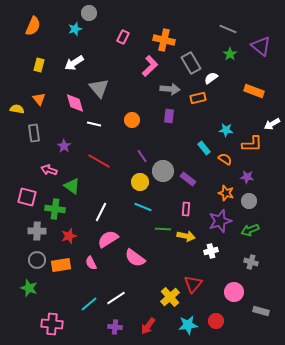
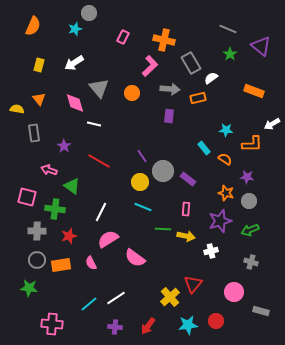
orange circle at (132, 120): moved 27 px up
green star at (29, 288): rotated 12 degrees counterclockwise
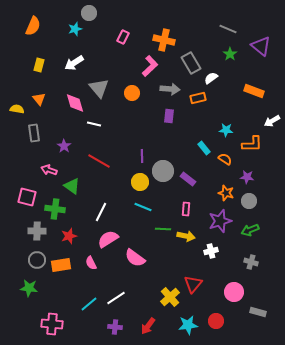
white arrow at (272, 124): moved 3 px up
purple line at (142, 156): rotated 32 degrees clockwise
gray rectangle at (261, 311): moved 3 px left, 1 px down
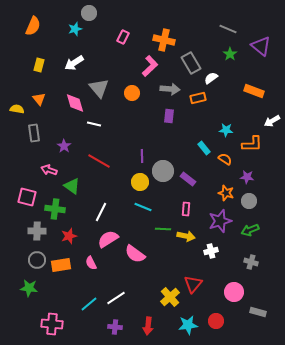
pink semicircle at (135, 258): moved 4 px up
red arrow at (148, 326): rotated 30 degrees counterclockwise
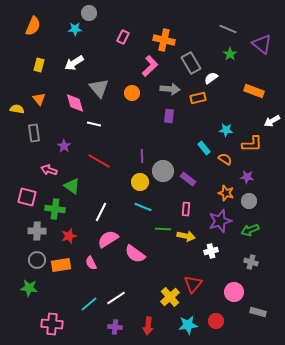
cyan star at (75, 29): rotated 16 degrees clockwise
purple triangle at (261, 46): moved 1 px right, 2 px up
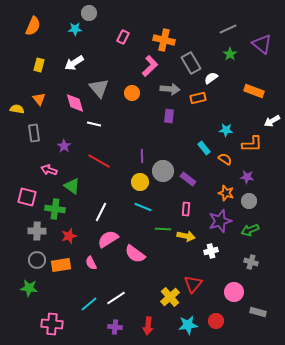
gray line at (228, 29): rotated 48 degrees counterclockwise
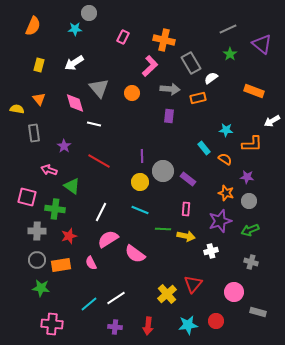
cyan line at (143, 207): moved 3 px left, 3 px down
green star at (29, 288): moved 12 px right
yellow cross at (170, 297): moved 3 px left, 3 px up
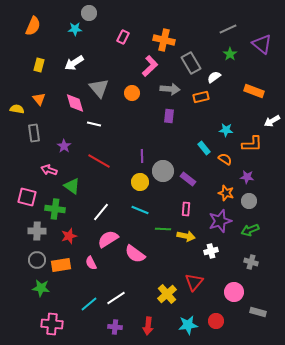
white semicircle at (211, 78): moved 3 px right, 1 px up
orange rectangle at (198, 98): moved 3 px right, 1 px up
white line at (101, 212): rotated 12 degrees clockwise
red triangle at (193, 284): moved 1 px right, 2 px up
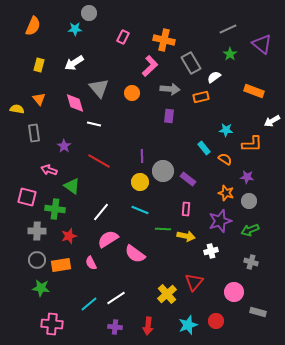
cyan star at (188, 325): rotated 12 degrees counterclockwise
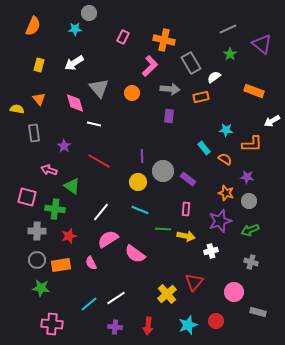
yellow circle at (140, 182): moved 2 px left
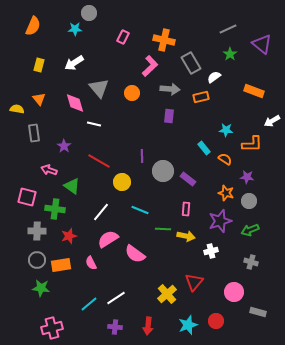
yellow circle at (138, 182): moved 16 px left
pink cross at (52, 324): moved 4 px down; rotated 20 degrees counterclockwise
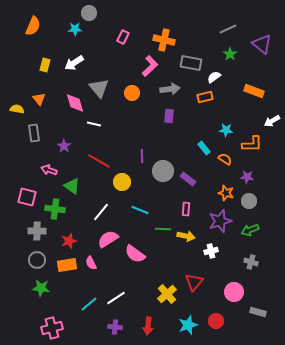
gray rectangle at (191, 63): rotated 50 degrees counterclockwise
yellow rectangle at (39, 65): moved 6 px right
gray arrow at (170, 89): rotated 12 degrees counterclockwise
orange rectangle at (201, 97): moved 4 px right
red star at (69, 236): moved 5 px down
orange rectangle at (61, 265): moved 6 px right
